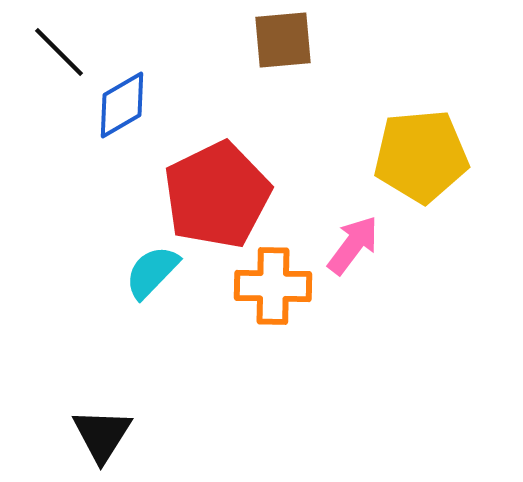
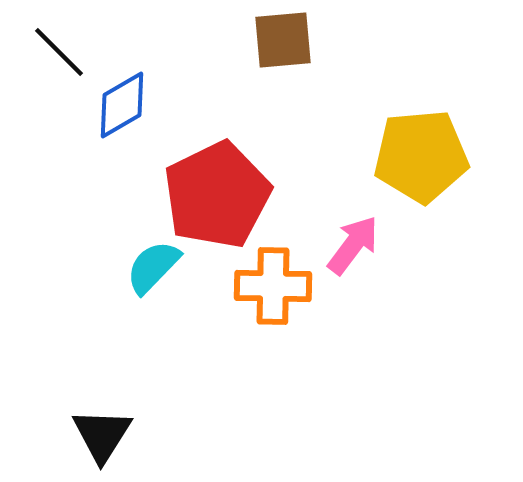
cyan semicircle: moved 1 px right, 5 px up
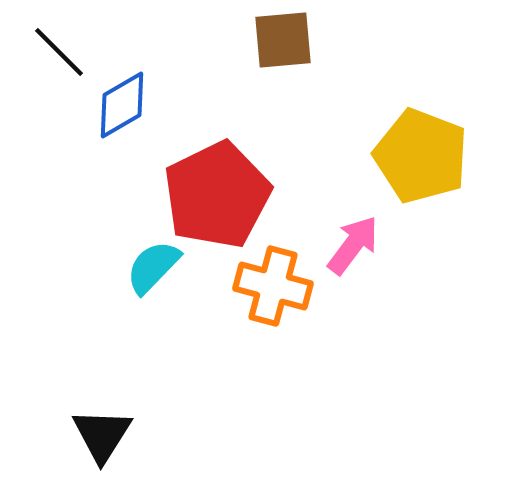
yellow pentagon: rotated 26 degrees clockwise
orange cross: rotated 14 degrees clockwise
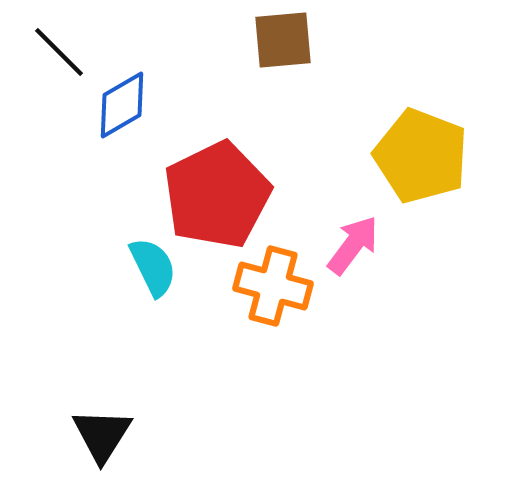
cyan semicircle: rotated 110 degrees clockwise
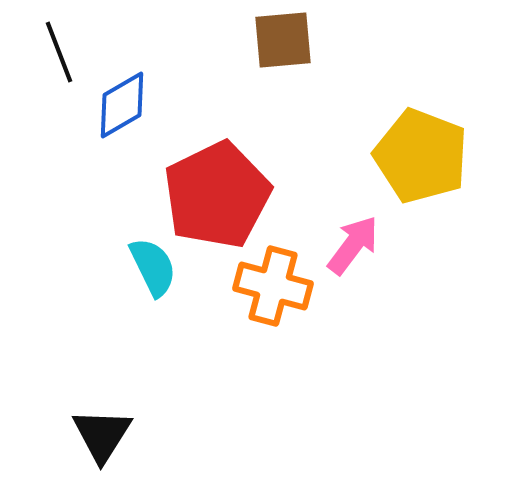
black line: rotated 24 degrees clockwise
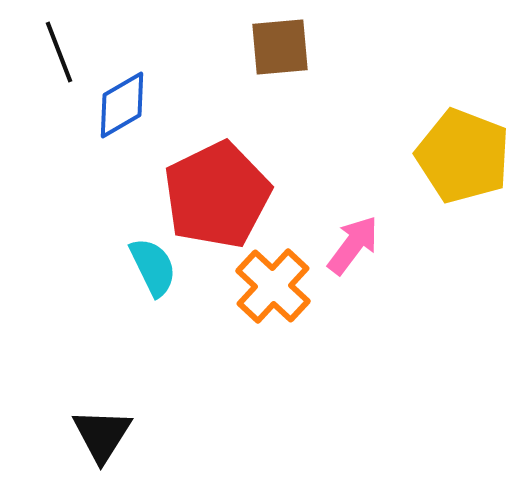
brown square: moved 3 px left, 7 px down
yellow pentagon: moved 42 px right
orange cross: rotated 28 degrees clockwise
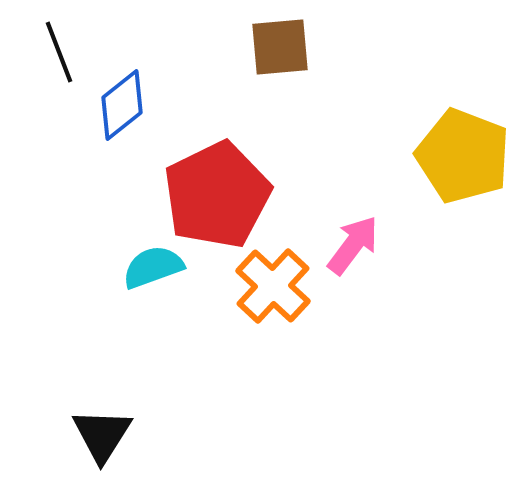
blue diamond: rotated 8 degrees counterclockwise
cyan semicircle: rotated 84 degrees counterclockwise
